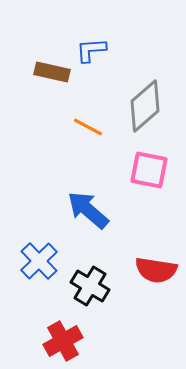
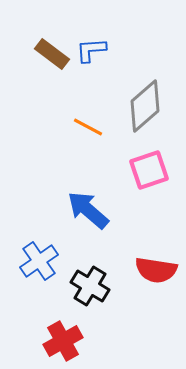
brown rectangle: moved 18 px up; rotated 24 degrees clockwise
pink square: rotated 30 degrees counterclockwise
blue cross: rotated 9 degrees clockwise
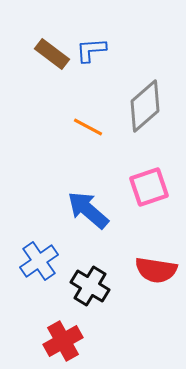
pink square: moved 17 px down
